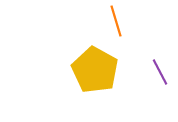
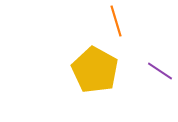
purple line: moved 1 px up; rotated 28 degrees counterclockwise
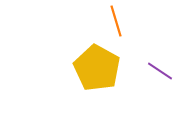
yellow pentagon: moved 2 px right, 2 px up
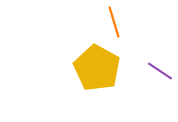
orange line: moved 2 px left, 1 px down
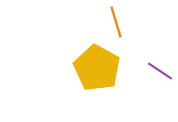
orange line: moved 2 px right
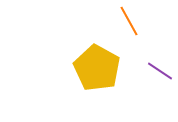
orange line: moved 13 px right, 1 px up; rotated 12 degrees counterclockwise
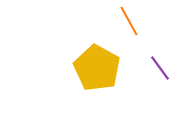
purple line: moved 3 px up; rotated 20 degrees clockwise
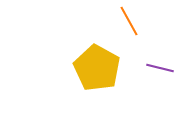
purple line: rotated 40 degrees counterclockwise
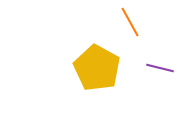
orange line: moved 1 px right, 1 px down
